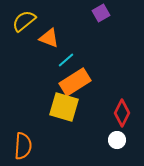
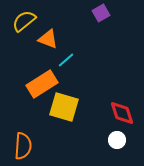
orange triangle: moved 1 px left, 1 px down
orange rectangle: moved 33 px left, 2 px down
red diamond: rotated 44 degrees counterclockwise
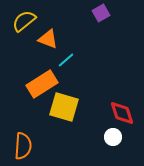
white circle: moved 4 px left, 3 px up
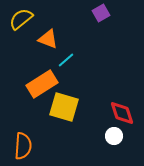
yellow semicircle: moved 3 px left, 2 px up
white circle: moved 1 px right, 1 px up
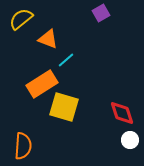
white circle: moved 16 px right, 4 px down
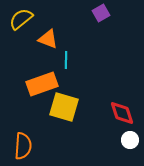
cyan line: rotated 48 degrees counterclockwise
orange rectangle: rotated 12 degrees clockwise
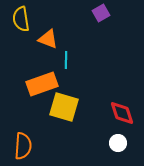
yellow semicircle: rotated 60 degrees counterclockwise
white circle: moved 12 px left, 3 px down
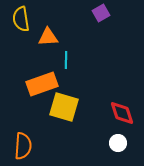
orange triangle: moved 2 px up; rotated 25 degrees counterclockwise
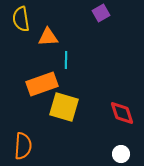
white circle: moved 3 px right, 11 px down
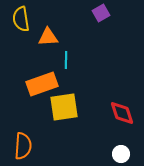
yellow square: rotated 24 degrees counterclockwise
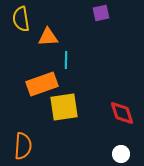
purple square: rotated 18 degrees clockwise
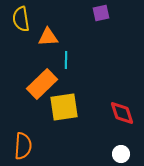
orange rectangle: rotated 24 degrees counterclockwise
